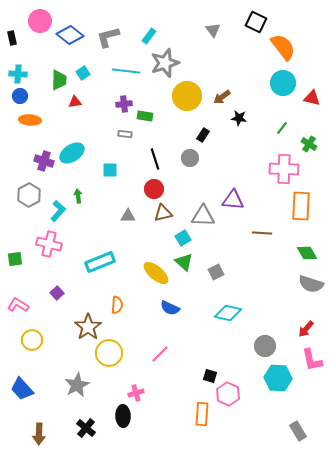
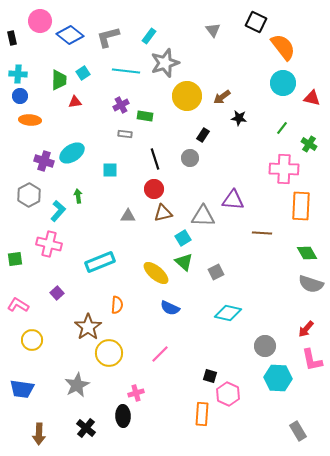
purple cross at (124, 104): moved 3 px left, 1 px down; rotated 21 degrees counterclockwise
blue trapezoid at (22, 389): rotated 40 degrees counterclockwise
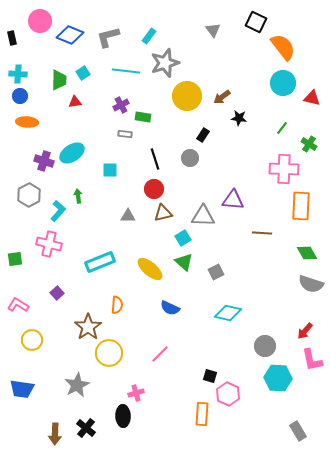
blue diamond at (70, 35): rotated 16 degrees counterclockwise
green rectangle at (145, 116): moved 2 px left, 1 px down
orange ellipse at (30, 120): moved 3 px left, 2 px down
yellow ellipse at (156, 273): moved 6 px left, 4 px up
red arrow at (306, 329): moved 1 px left, 2 px down
brown arrow at (39, 434): moved 16 px right
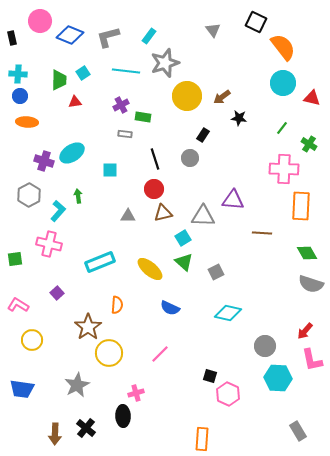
orange rectangle at (202, 414): moved 25 px down
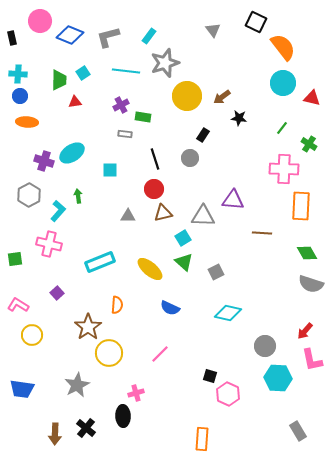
yellow circle at (32, 340): moved 5 px up
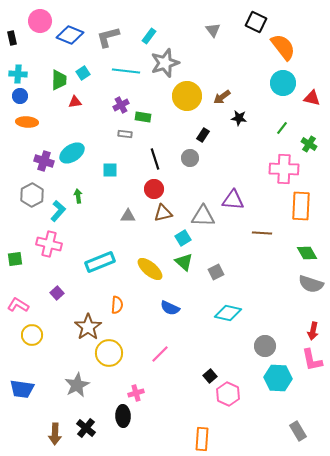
gray hexagon at (29, 195): moved 3 px right
red arrow at (305, 331): moved 8 px right; rotated 30 degrees counterclockwise
black square at (210, 376): rotated 32 degrees clockwise
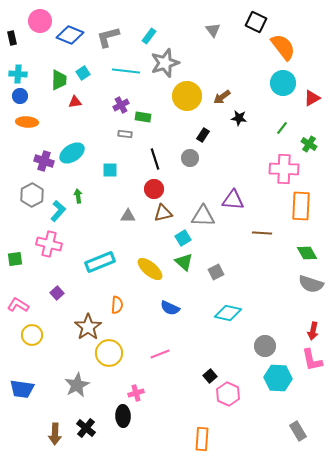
red triangle at (312, 98): rotated 42 degrees counterclockwise
pink line at (160, 354): rotated 24 degrees clockwise
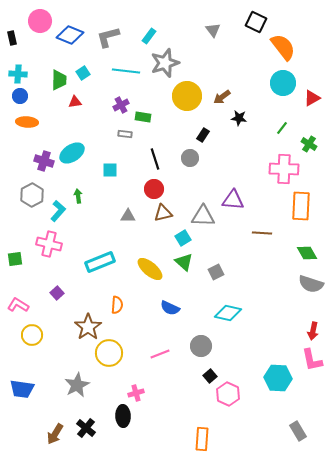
gray circle at (265, 346): moved 64 px left
brown arrow at (55, 434): rotated 30 degrees clockwise
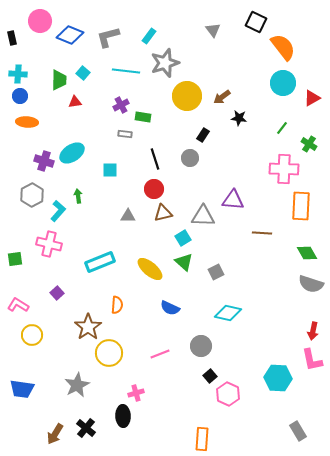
cyan square at (83, 73): rotated 16 degrees counterclockwise
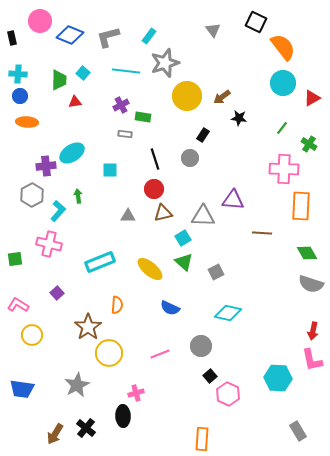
purple cross at (44, 161): moved 2 px right, 5 px down; rotated 24 degrees counterclockwise
